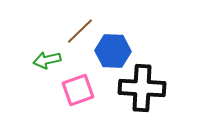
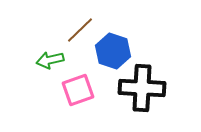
brown line: moved 1 px up
blue hexagon: rotated 16 degrees clockwise
green arrow: moved 3 px right
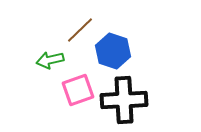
black cross: moved 18 px left, 12 px down; rotated 6 degrees counterclockwise
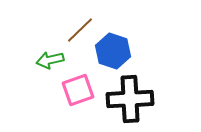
black cross: moved 6 px right, 1 px up
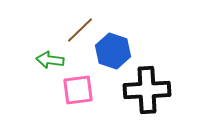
green arrow: rotated 20 degrees clockwise
pink square: rotated 12 degrees clockwise
black cross: moved 17 px right, 9 px up
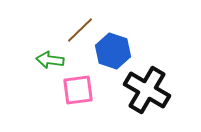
black cross: rotated 33 degrees clockwise
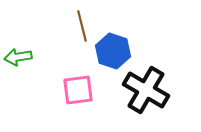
brown line: moved 2 px right, 4 px up; rotated 60 degrees counterclockwise
green arrow: moved 32 px left, 3 px up; rotated 16 degrees counterclockwise
black cross: moved 1 px left
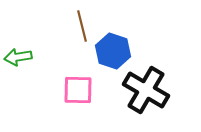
pink square: rotated 8 degrees clockwise
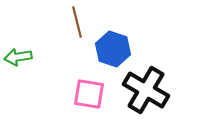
brown line: moved 5 px left, 4 px up
blue hexagon: moved 2 px up
pink square: moved 11 px right, 4 px down; rotated 8 degrees clockwise
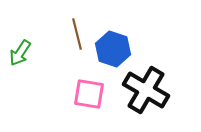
brown line: moved 12 px down
green arrow: moved 2 px right, 4 px up; rotated 48 degrees counterclockwise
